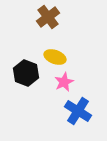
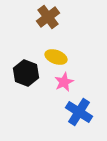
yellow ellipse: moved 1 px right
blue cross: moved 1 px right, 1 px down
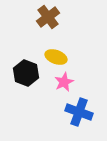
blue cross: rotated 12 degrees counterclockwise
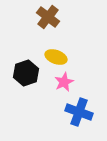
brown cross: rotated 15 degrees counterclockwise
black hexagon: rotated 20 degrees clockwise
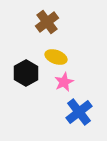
brown cross: moved 1 px left, 5 px down; rotated 15 degrees clockwise
black hexagon: rotated 10 degrees counterclockwise
blue cross: rotated 32 degrees clockwise
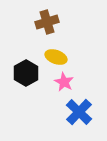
brown cross: rotated 20 degrees clockwise
pink star: rotated 18 degrees counterclockwise
blue cross: rotated 8 degrees counterclockwise
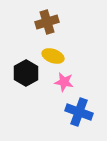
yellow ellipse: moved 3 px left, 1 px up
pink star: rotated 18 degrees counterclockwise
blue cross: rotated 24 degrees counterclockwise
